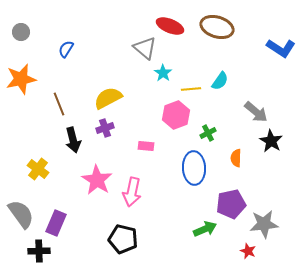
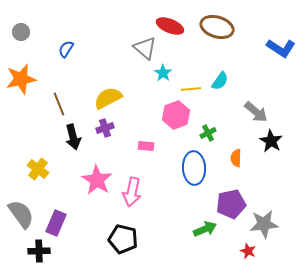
black arrow: moved 3 px up
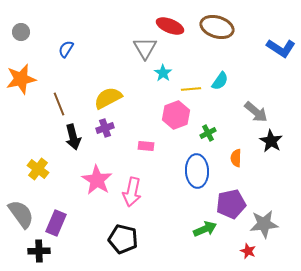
gray triangle: rotated 20 degrees clockwise
blue ellipse: moved 3 px right, 3 px down
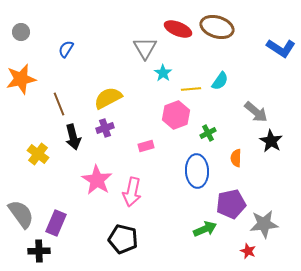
red ellipse: moved 8 px right, 3 px down
pink rectangle: rotated 21 degrees counterclockwise
yellow cross: moved 15 px up
